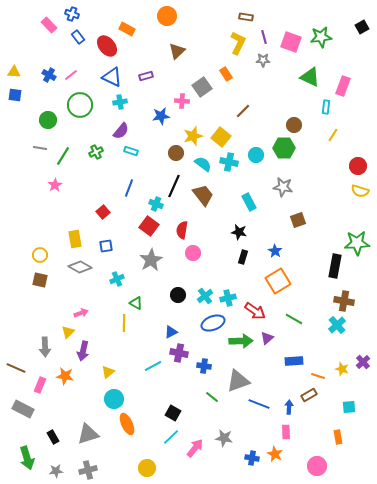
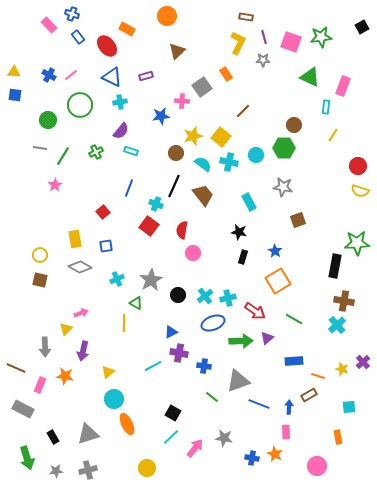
gray star at (151, 260): moved 20 px down
yellow triangle at (68, 332): moved 2 px left, 3 px up
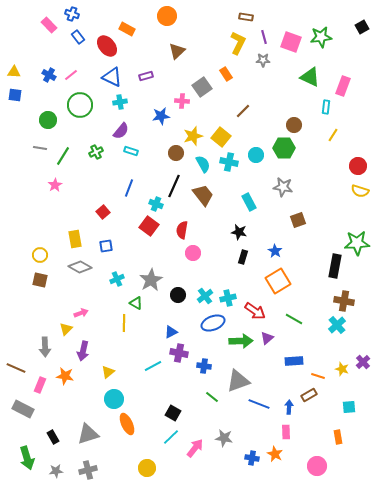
cyan semicircle at (203, 164): rotated 24 degrees clockwise
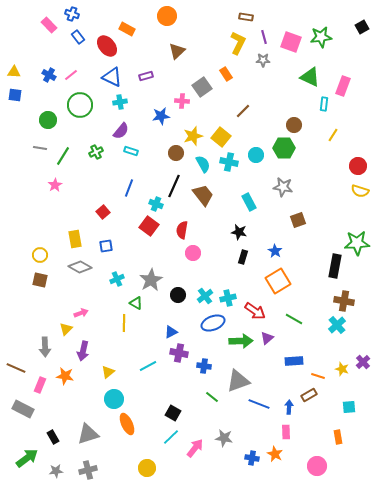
cyan rectangle at (326, 107): moved 2 px left, 3 px up
cyan line at (153, 366): moved 5 px left
green arrow at (27, 458): rotated 110 degrees counterclockwise
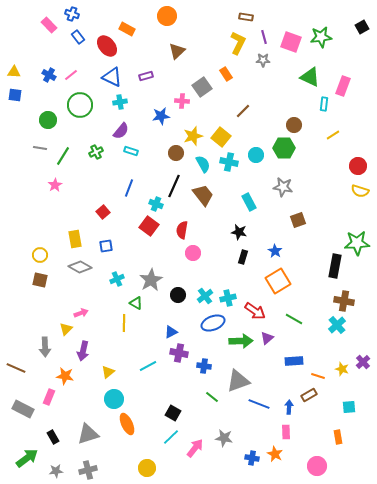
yellow line at (333, 135): rotated 24 degrees clockwise
pink rectangle at (40, 385): moved 9 px right, 12 px down
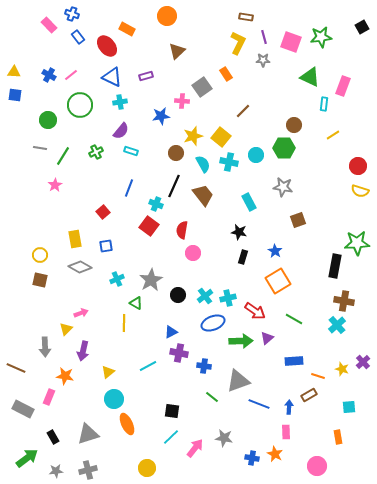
black square at (173, 413): moved 1 px left, 2 px up; rotated 21 degrees counterclockwise
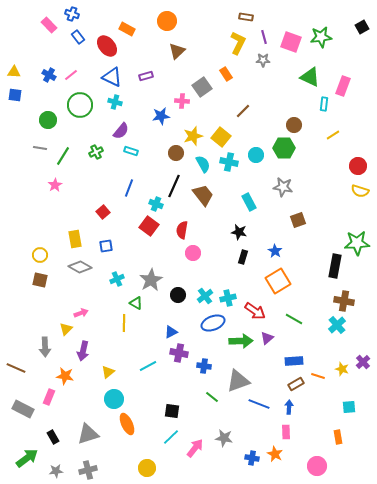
orange circle at (167, 16): moved 5 px down
cyan cross at (120, 102): moved 5 px left; rotated 24 degrees clockwise
brown rectangle at (309, 395): moved 13 px left, 11 px up
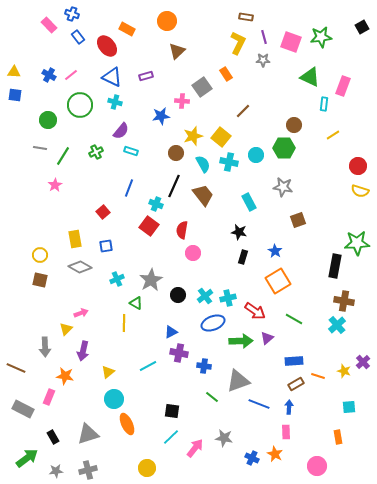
yellow star at (342, 369): moved 2 px right, 2 px down
blue cross at (252, 458): rotated 16 degrees clockwise
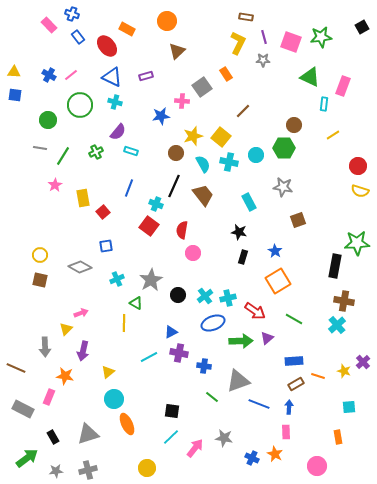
purple semicircle at (121, 131): moved 3 px left, 1 px down
yellow rectangle at (75, 239): moved 8 px right, 41 px up
cyan line at (148, 366): moved 1 px right, 9 px up
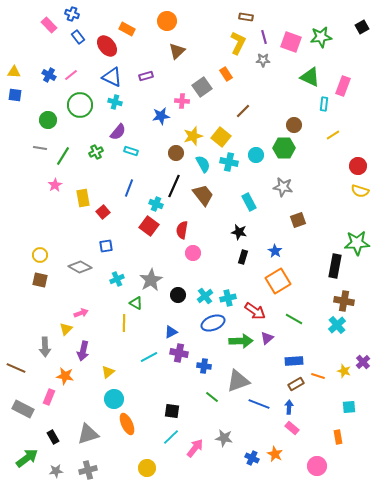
pink rectangle at (286, 432): moved 6 px right, 4 px up; rotated 48 degrees counterclockwise
